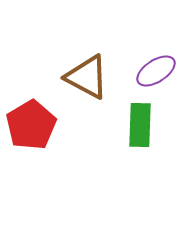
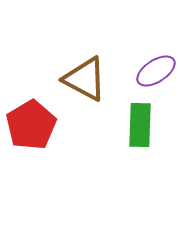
brown triangle: moved 2 px left, 2 px down
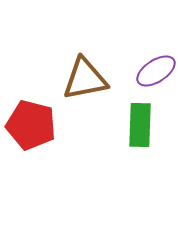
brown triangle: rotated 39 degrees counterclockwise
red pentagon: rotated 27 degrees counterclockwise
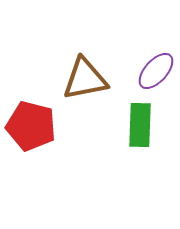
purple ellipse: rotated 15 degrees counterclockwise
red pentagon: moved 1 px down
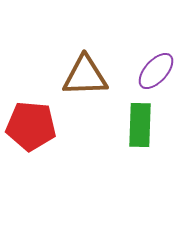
brown triangle: moved 3 px up; rotated 9 degrees clockwise
red pentagon: rotated 9 degrees counterclockwise
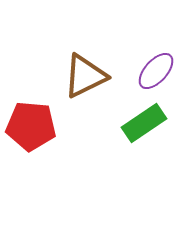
brown triangle: rotated 24 degrees counterclockwise
green rectangle: moved 4 px right, 2 px up; rotated 54 degrees clockwise
